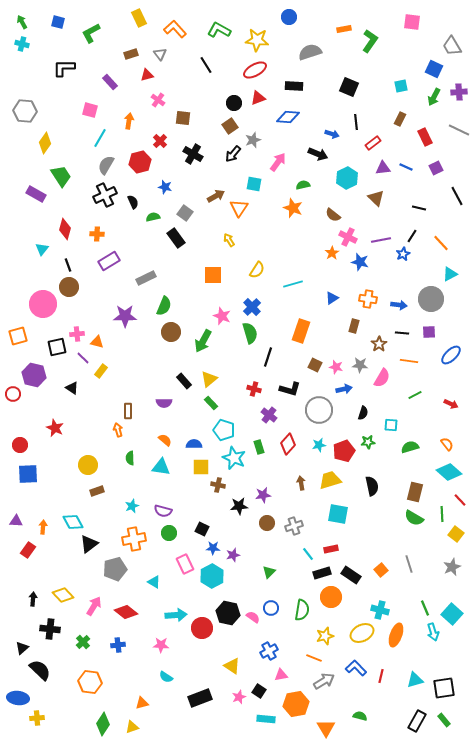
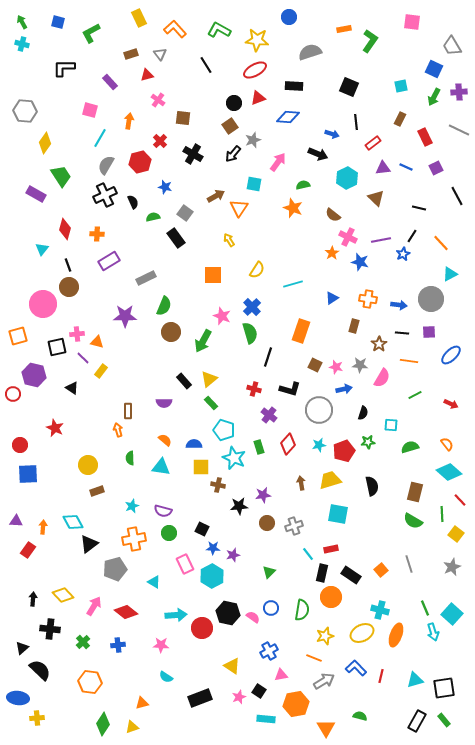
green semicircle at (414, 518): moved 1 px left, 3 px down
black rectangle at (322, 573): rotated 60 degrees counterclockwise
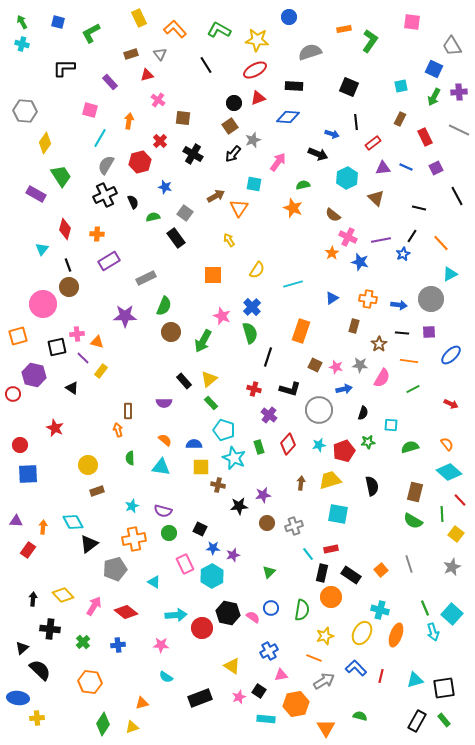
green line at (415, 395): moved 2 px left, 6 px up
brown arrow at (301, 483): rotated 16 degrees clockwise
black square at (202, 529): moved 2 px left
yellow ellipse at (362, 633): rotated 35 degrees counterclockwise
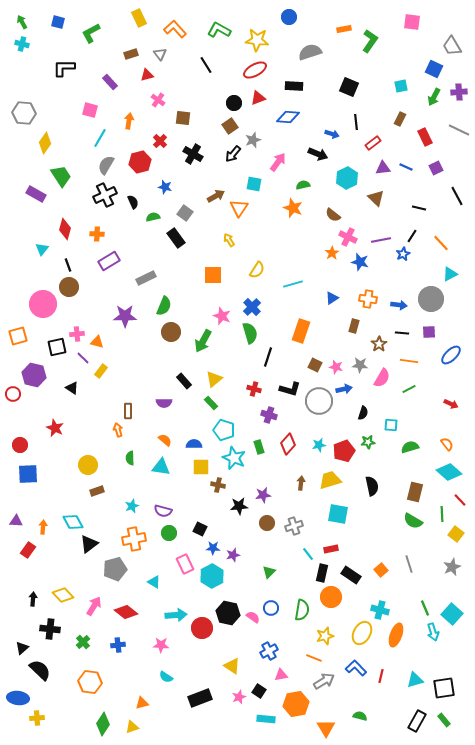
gray hexagon at (25, 111): moved 1 px left, 2 px down
yellow triangle at (209, 379): moved 5 px right
green line at (413, 389): moved 4 px left
gray circle at (319, 410): moved 9 px up
purple cross at (269, 415): rotated 21 degrees counterclockwise
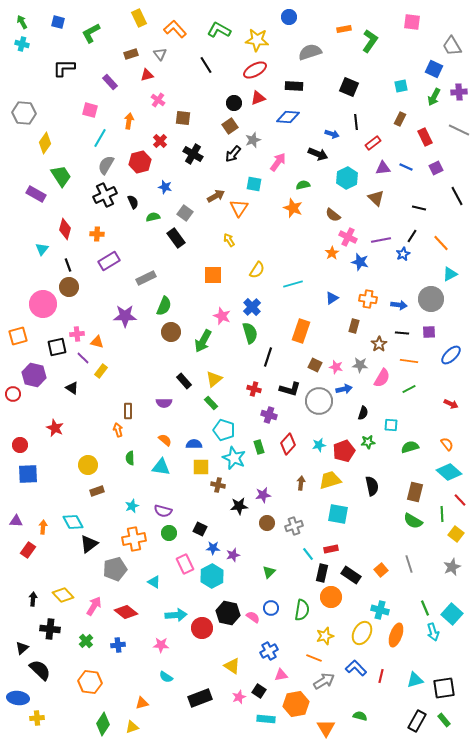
green cross at (83, 642): moved 3 px right, 1 px up
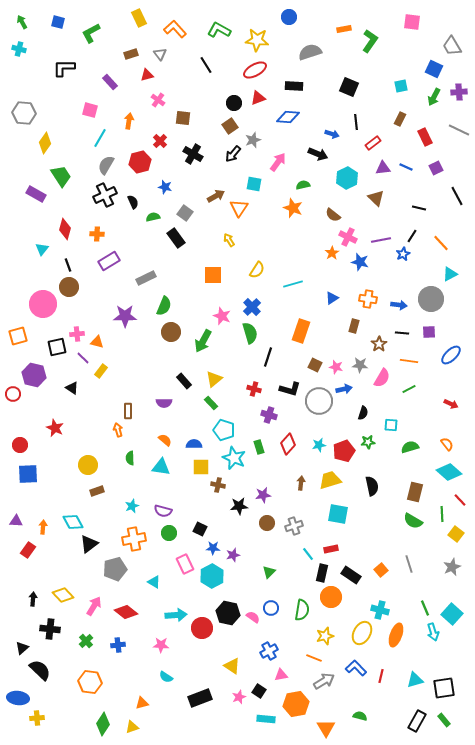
cyan cross at (22, 44): moved 3 px left, 5 px down
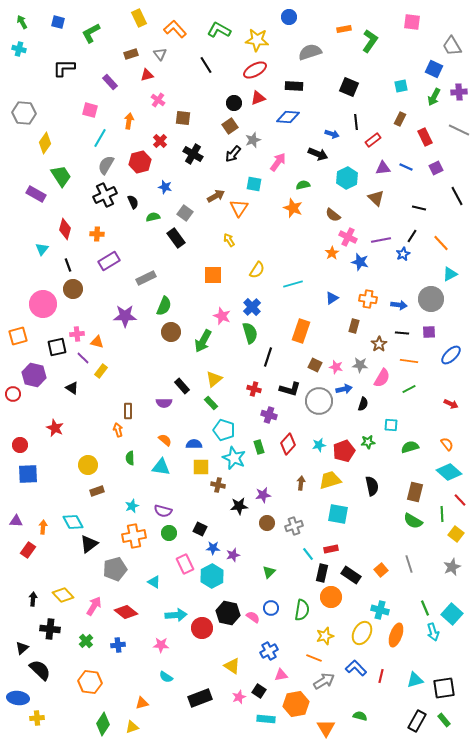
red rectangle at (373, 143): moved 3 px up
brown circle at (69, 287): moved 4 px right, 2 px down
black rectangle at (184, 381): moved 2 px left, 5 px down
black semicircle at (363, 413): moved 9 px up
orange cross at (134, 539): moved 3 px up
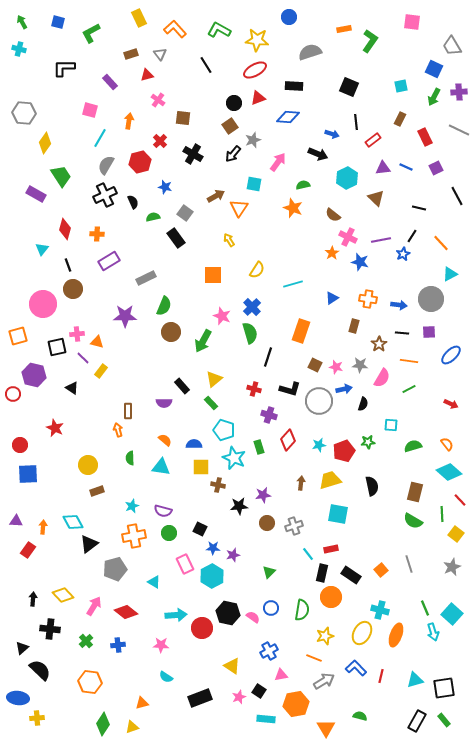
red diamond at (288, 444): moved 4 px up
green semicircle at (410, 447): moved 3 px right, 1 px up
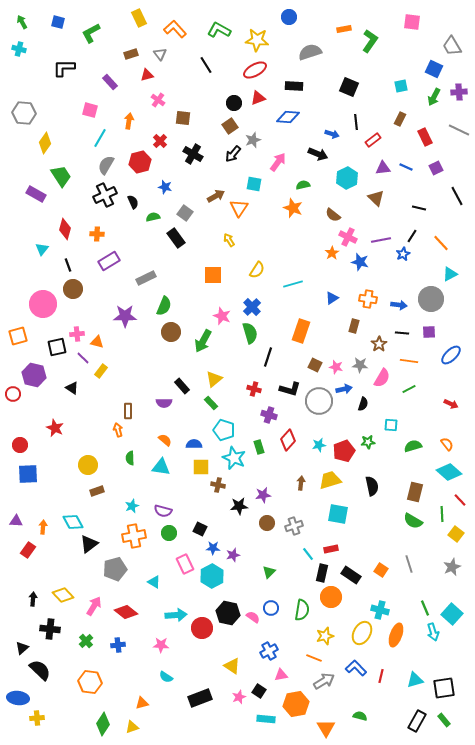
orange square at (381, 570): rotated 16 degrees counterclockwise
